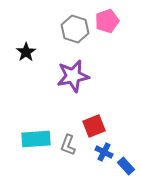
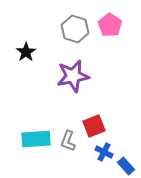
pink pentagon: moved 3 px right, 4 px down; rotated 20 degrees counterclockwise
gray L-shape: moved 4 px up
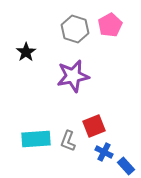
pink pentagon: rotated 10 degrees clockwise
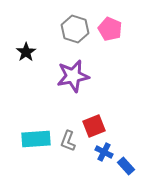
pink pentagon: moved 4 px down; rotated 20 degrees counterclockwise
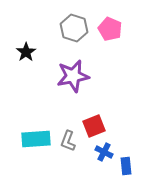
gray hexagon: moved 1 px left, 1 px up
blue rectangle: rotated 36 degrees clockwise
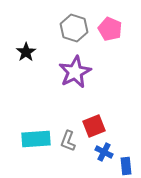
purple star: moved 2 px right, 4 px up; rotated 16 degrees counterclockwise
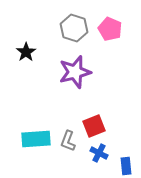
purple star: rotated 12 degrees clockwise
blue cross: moved 5 px left, 1 px down
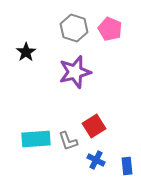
red square: rotated 10 degrees counterclockwise
gray L-shape: rotated 40 degrees counterclockwise
blue cross: moved 3 px left, 7 px down
blue rectangle: moved 1 px right
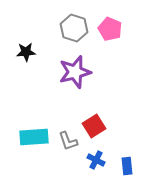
black star: rotated 30 degrees clockwise
cyan rectangle: moved 2 px left, 2 px up
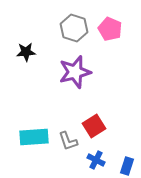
blue rectangle: rotated 24 degrees clockwise
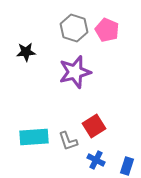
pink pentagon: moved 3 px left, 1 px down
